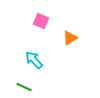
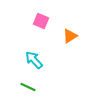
orange triangle: moved 2 px up
green line: moved 4 px right
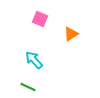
pink square: moved 1 px left, 2 px up
orange triangle: moved 1 px right, 2 px up
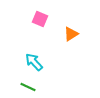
cyan arrow: moved 2 px down
